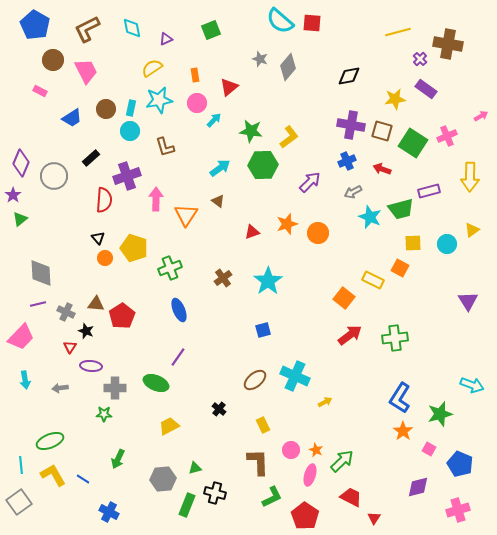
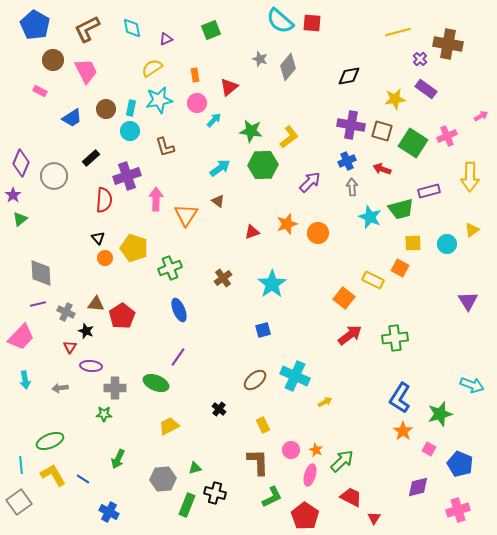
gray arrow at (353, 192): moved 1 px left, 5 px up; rotated 114 degrees clockwise
cyan star at (268, 281): moved 4 px right, 3 px down
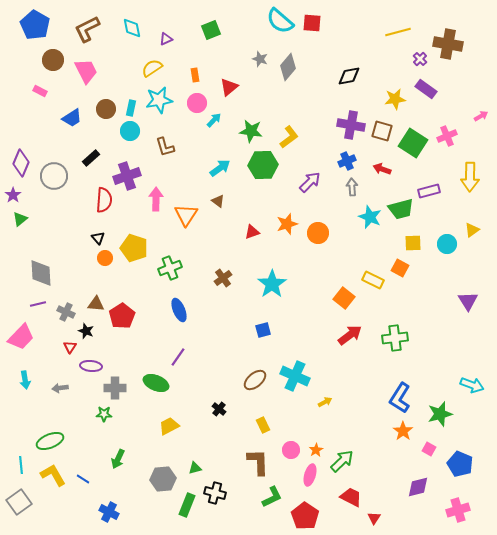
orange star at (316, 450): rotated 16 degrees clockwise
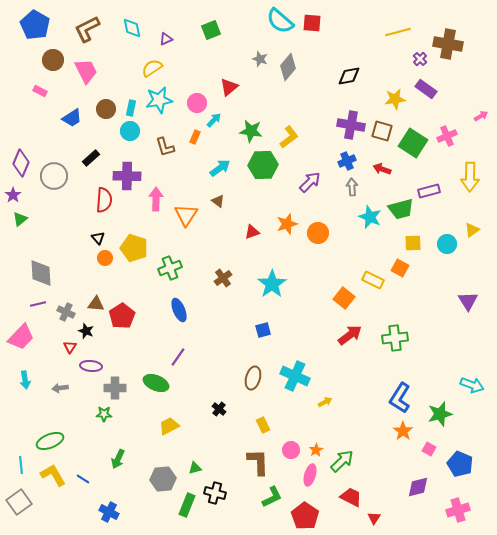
orange rectangle at (195, 75): moved 62 px down; rotated 32 degrees clockwise
purple cross at (127, 176): rotated 20 degrees clockwise
brown ellipse at (255, 380): moved 2 px left, 2 px up; rotated 35 degrees counterclockwise
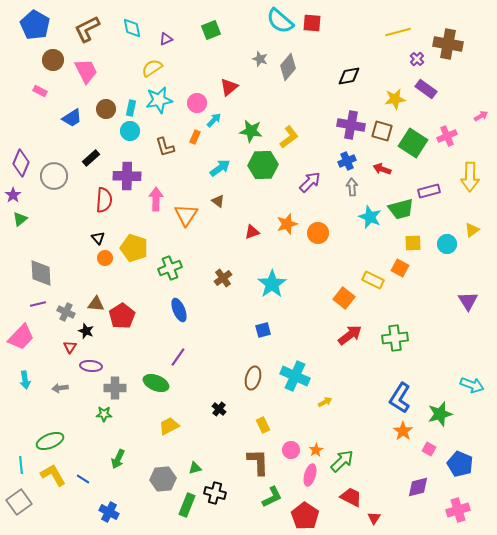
purple cross at (420, 59): moved 3 px left
